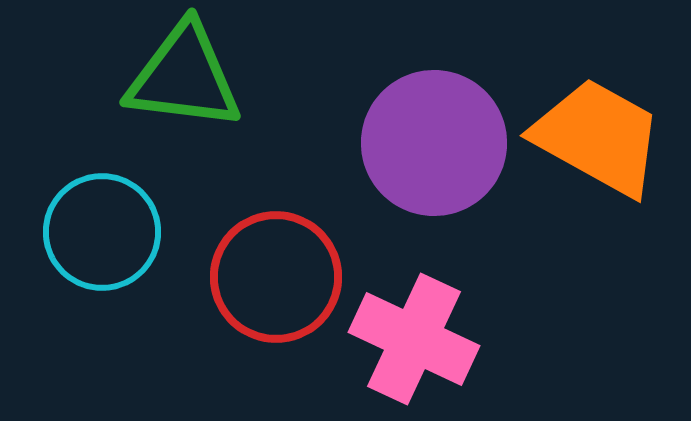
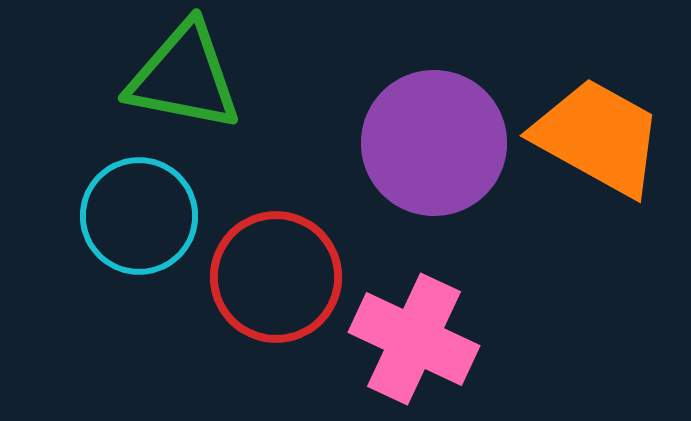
green triangle: rotated 4 degrees clockwise
cyan circle: moved 37 px right, 16 px up
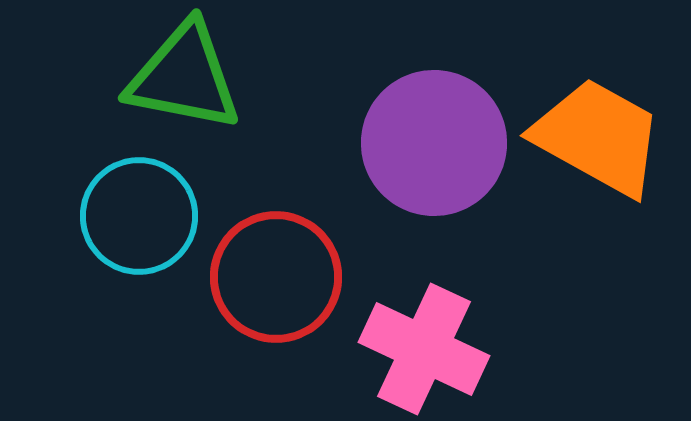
pink cross: moved 10 px right, 10 px down
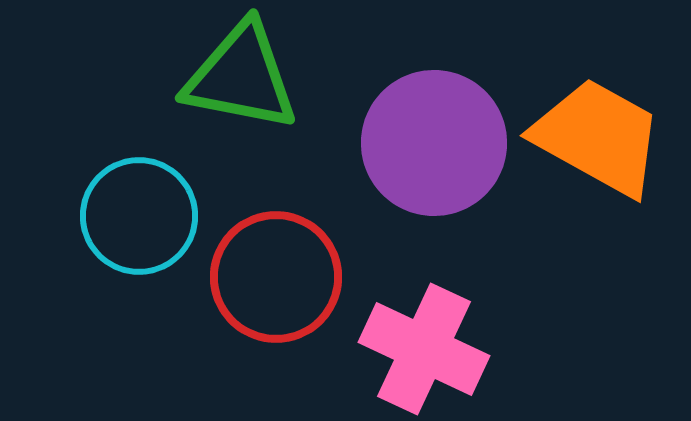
green triangle: moved 57 px right
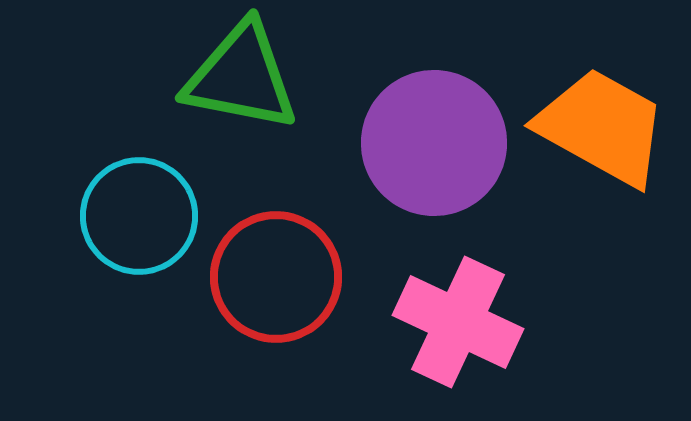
orange trapezoid: moved 4 px right, 10 px up
pink cross: moved 34 px right, 27 px up
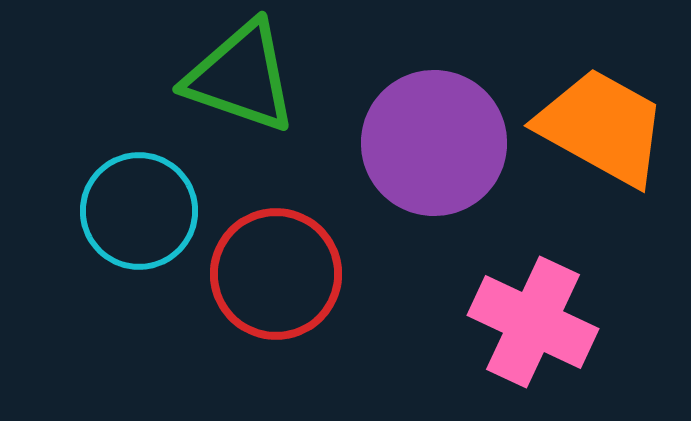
green triangle: rotated 8 degrees clockwise
cyan circle: moved 5 px up
red circle: moved 3 px up
pink cross: moved 75 px right
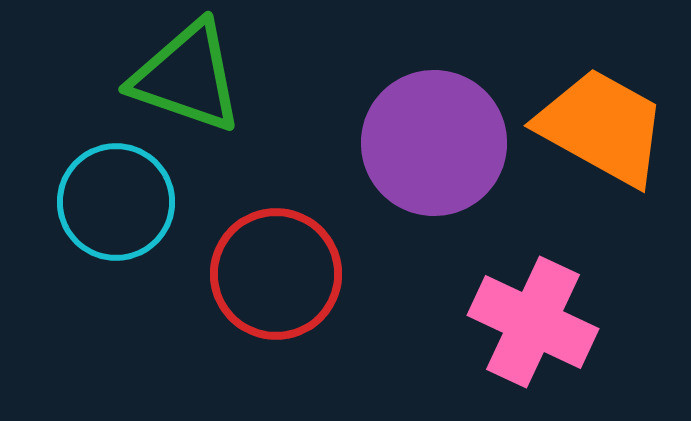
green triangle: moved 54 px left
cyan circle: moved 23 px left, 9 px up
